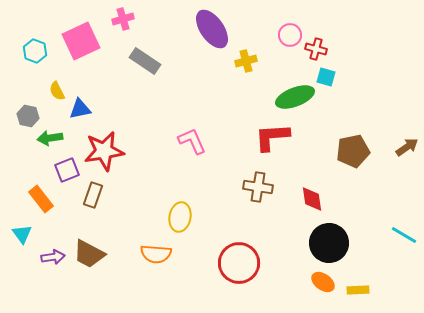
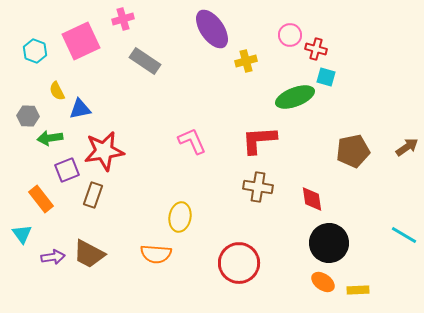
gray hexagon: rotated 10 degrees counterclockwise
red L-shape: moved 13 px left, 3 px down
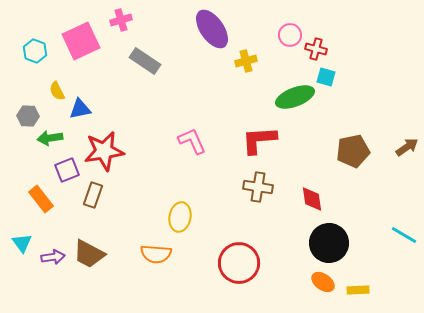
pink cross: moved 2 px left, 1 px down
cyan triangle: moved 9 px down
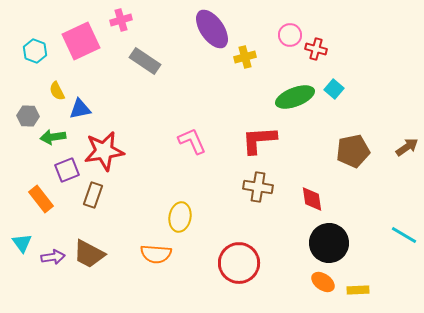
yellow cross: moved 1 px left, 4 px up
cyan square: moved 8 px right, 12 px down; rotated 24 degrees clockwise
green arrow: moved 3 px right, 1 px up
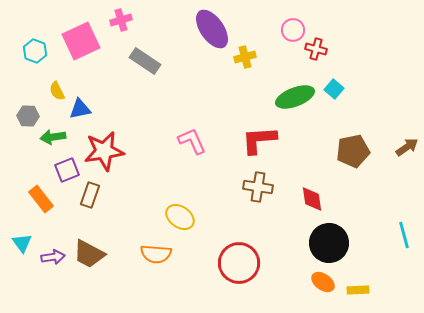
pink circle: moved 3 px right, 5 px up
brown rectangle: moved 3 px left
yellow ellipse: rotated 64 degrees counterclockwise
cyan line: rotated 44 degrees clockwise
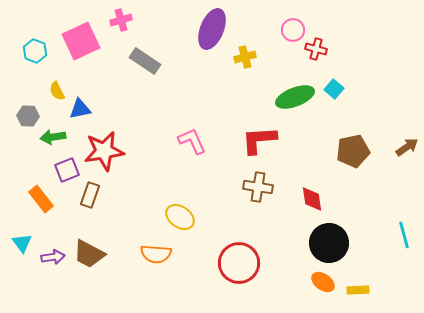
purple ellipse: rotated 57 degrees clockwise
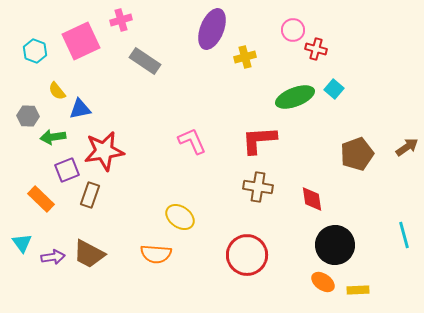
yellow semicircle: rotated 12 degrees counterclockwise
brown pentagon: moved 4 px right, 3 px down; rotated 8 degrees counterclockwise
orange rectangle: rotated 8 degrees counterclockwise
black circle: moved 6 px right, 2 px down
red circle: moved 8 px right, 8 px up
